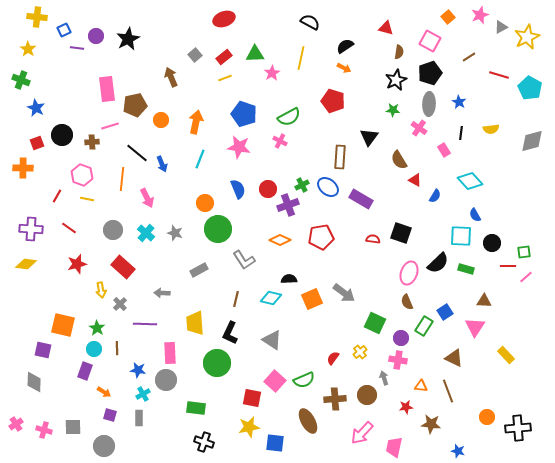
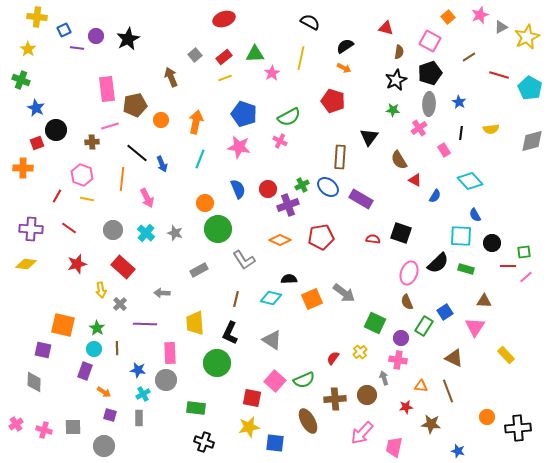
pink cross at (419, 128): rotated 21 degrees clockwise
black circle at (62, 135): moved 6 px left, 5 px up
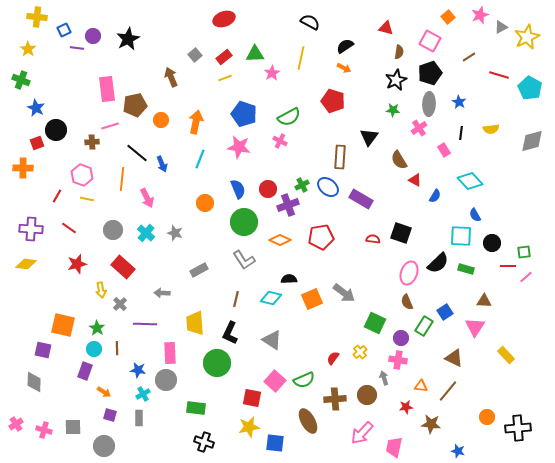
purple circle at (96, 36): moved 3 px left
green circle at (218, 229): moved 26 px right, 7 px up
brown line at (448, 391): rotated 60 degrees clockwise
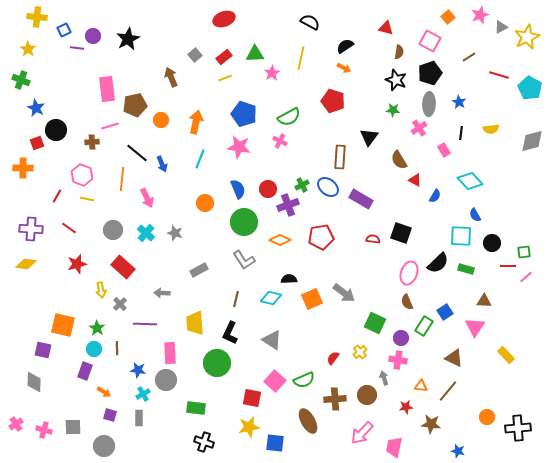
black star at (396, 80): rotated 25 degrees counterclockwise
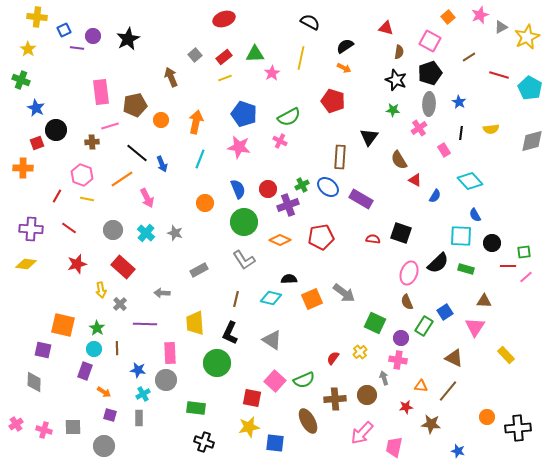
pink rectangle at (107, 89): moved 6 px left, 3 px down
orange line at (122, 179): rotated 50 degrees clockwise
